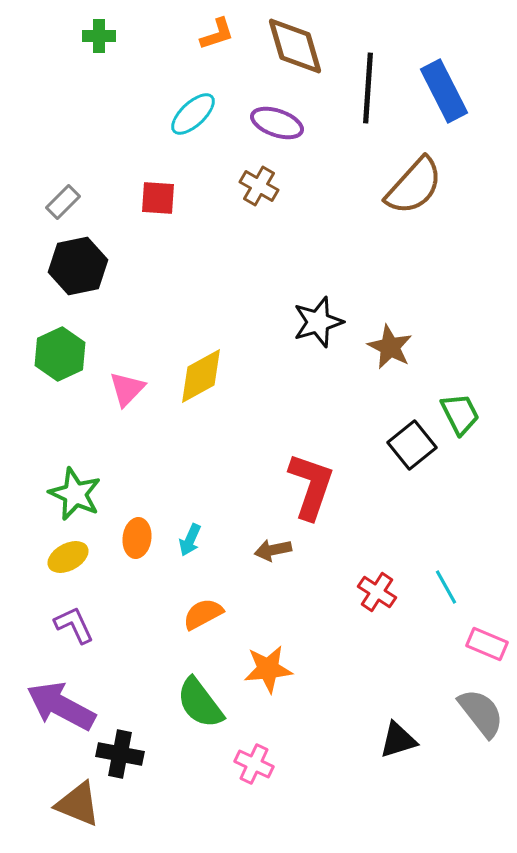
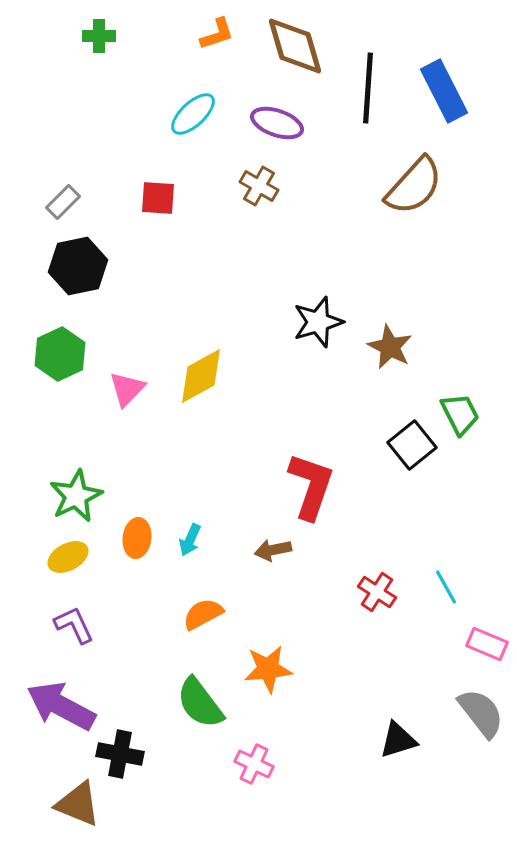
green star: moved 1 px right, 2 px down; rotated 22 degrees clockwise
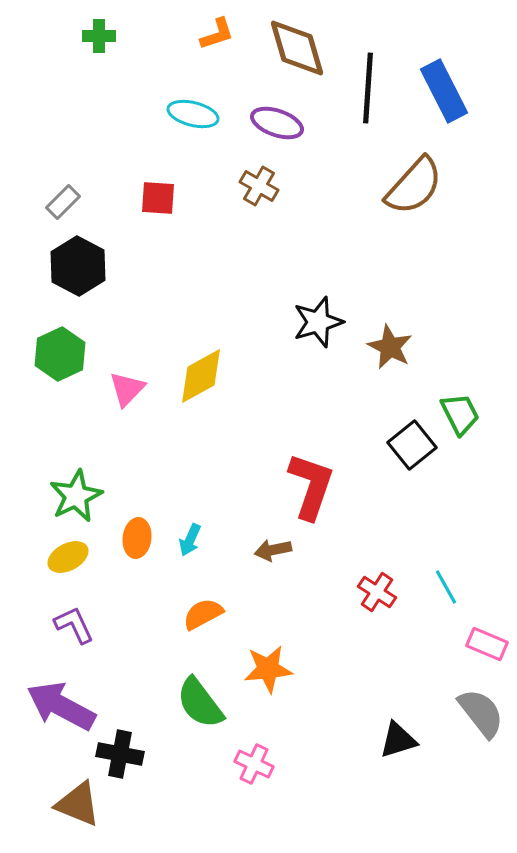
brown diamond: moved 2 px right, 2 px down
cyan ellipse: rotated 57 degrees clockwise
black hexagon: rotated 20 degrees counterclockwise
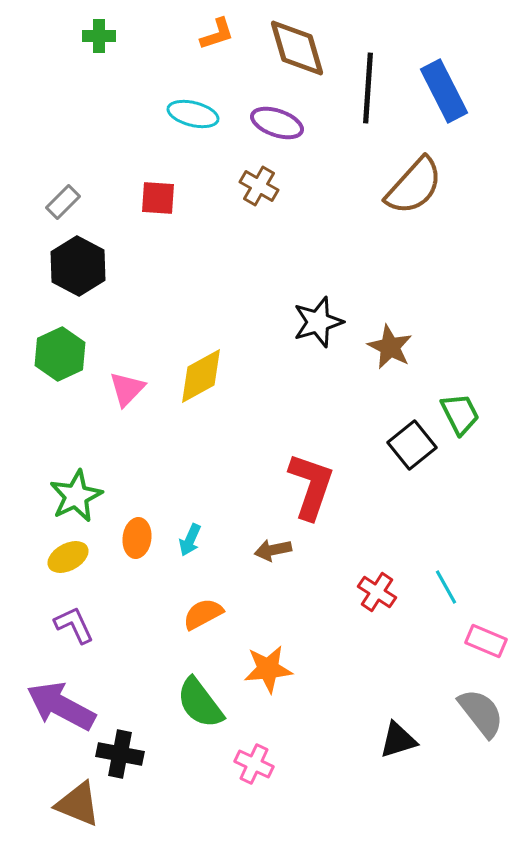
pink rectangle: moved 1 px left, 3 px up
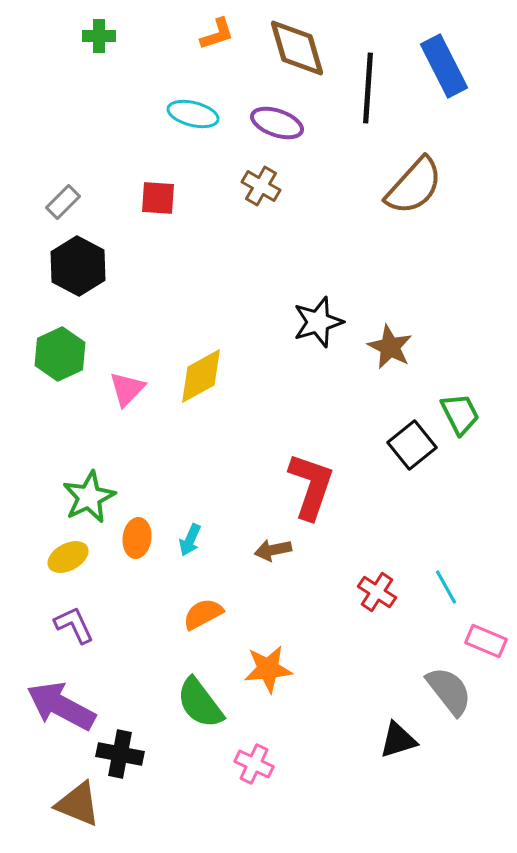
blue rectangle: moved 25 px up
brown cross: moved 2 px right
green star: moved 13 px right, 1 px down
gray semicircle: moved 32 px left, 22 px up
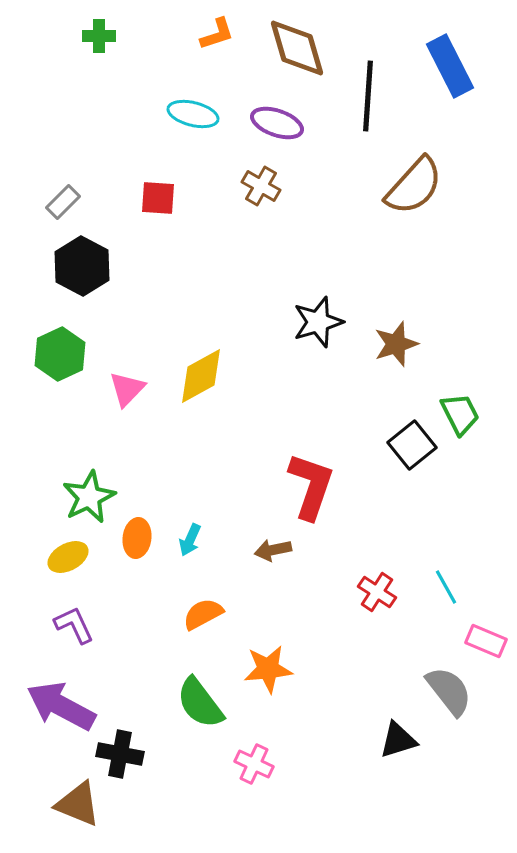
blue rectangle: moved 6 px right
black line: moved 8 px down
black hexagon: moved 4 px right
brown star: moved 6 px right, 3 px up; rotated 27 degrees clockwise
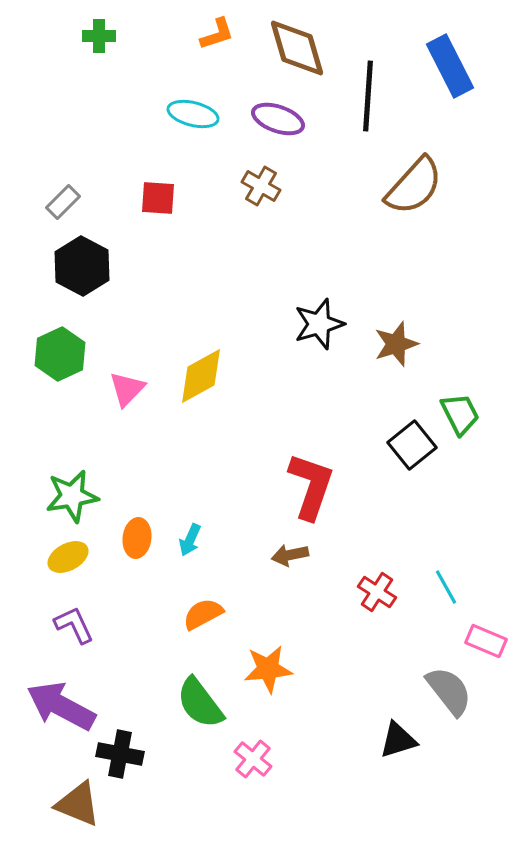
purple ellipse: moved 1 px right, 4 px up
black star: moved 1 px right, 2 px down
green star: moved 17 px left, 1 px up; rotated 16 degrees clockwise
brown arrow: moved 17 px right, 5 px down
pink cross: moved 1 px left, 5 px up; rotated 15 degrees clockwise
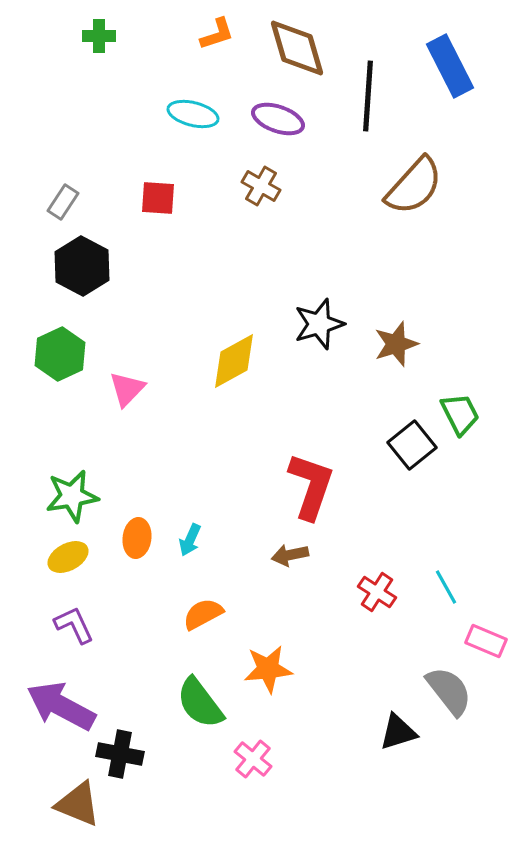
gray rectangle: rotated 12 degrees counterclockwise
yellow diamond: moved 33 px right, 15 px up
black triangle: moved 8 px up
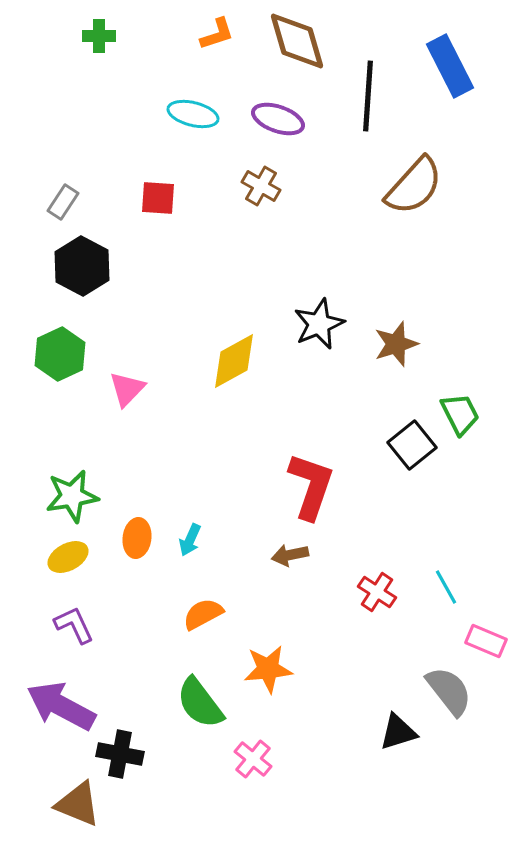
brown diamond: moved 7 px up
black star: rotated 6 degrees counterclockwise
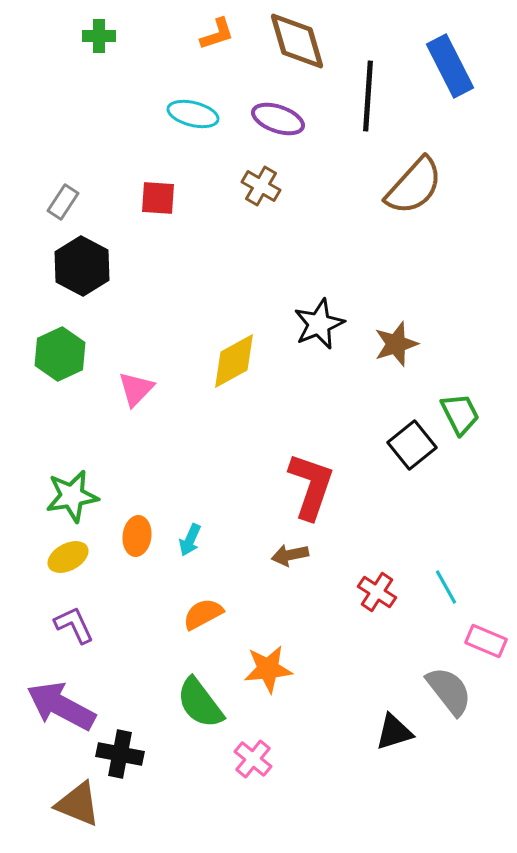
pink triangle: moved 9 px right
orange ellipse: moved 2 px up
black triangle: moved 4 px left
